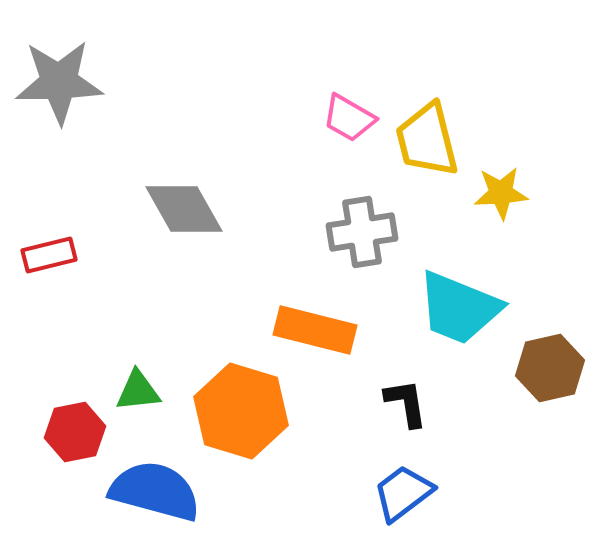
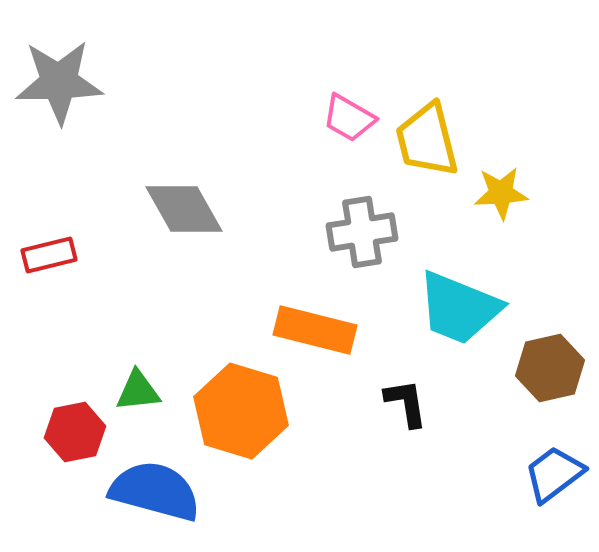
blue trapezoid: moved 151 px right, 19 px up
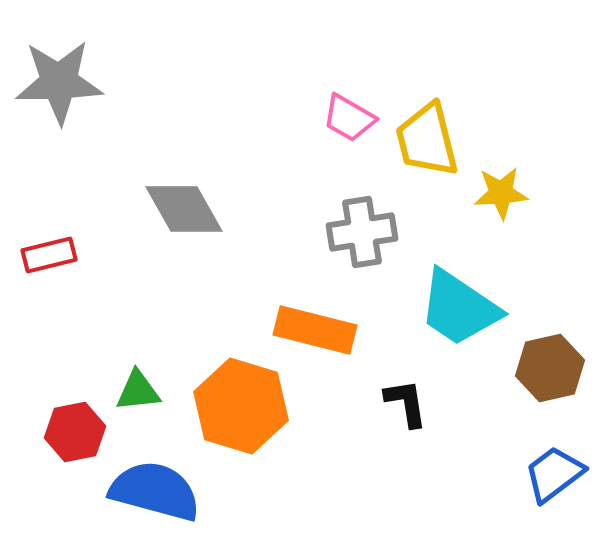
cyan trapezoid: rotated 12 degrees clockwise
orange hexagon: moved 5 px up
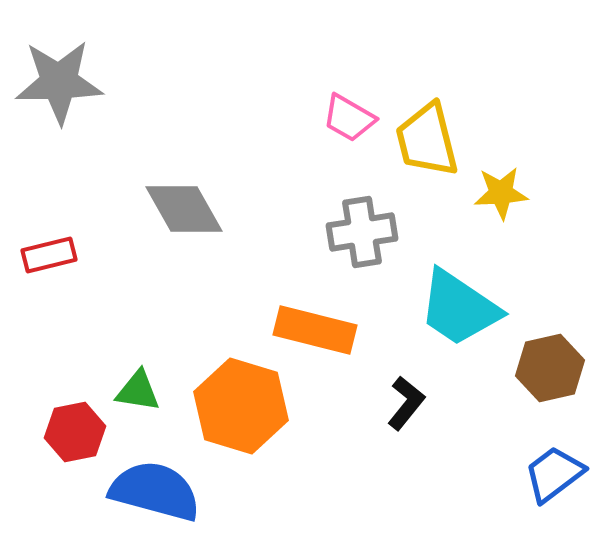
green triangle: rotated 15 degrees clockwise
black L-shape: rotated 48 degrees clockwise
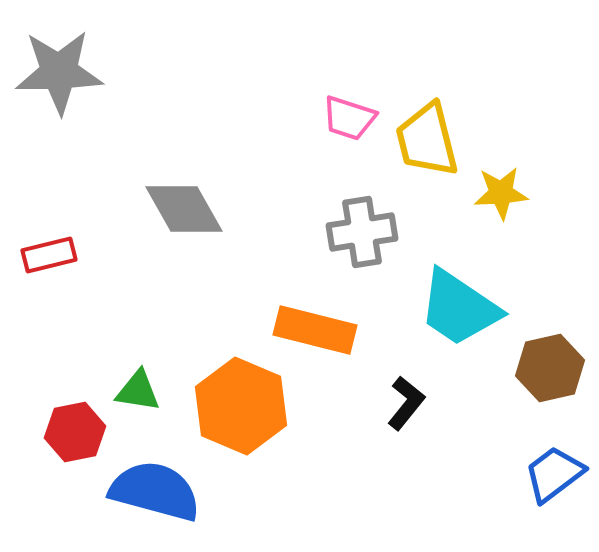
gray star: moved 10 px up
pink trapezoid: rotated 12 degrees counterclockwise
orange hexagon: rotated 6 degrees clockwise
